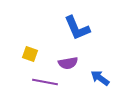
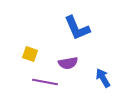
blue arrow: moved 3 px right; rotated 24 degrees clockwise
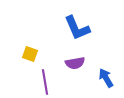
purple semicircle: moved 7 px right
blue arrow: moved 3 px right
purple line: rotated 70 degrees clockwise
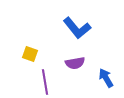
blue L-shape: rotated 16 degrees counterclockwise
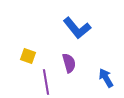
yellow square: moved 2 px left, 2 px down
purple semicircle: moved 6 px left; rotated 96 degrees counterclockwise
purple line: moved 1 px right
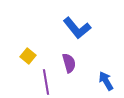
yellow square: rotated 21 degrees clockwise
blue arrow: moved 3 px down
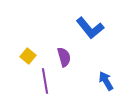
blue L-shape: moved 13 px right
purple semicircle: moved 5 px left, 6 px up
purple line: moved 1 px left, 1 px up
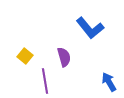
yellow square: moved 3 px left
blue arrow: moved 3 px right, 1 px down
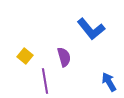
blue L-shape: moved 1 px right, 1 px down
